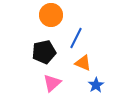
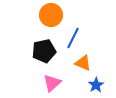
blue line: moved 3 px left
black pentagon: moved 1 px up
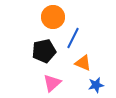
orange circle: moved 2 px right, 2 px down
blue star: rotated 21 degrees clockwise
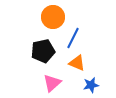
black pentagon: moved 1 px left
orange triangle: moved 6 px left
blue star: moved 5 px left
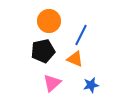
orange circle: moved 4 px left, 4 px down
blue line: moved 8 px right, 3 px up
orange triangle: moved 2 px left, 4 px up
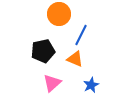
orange circle: moved 10 px right, 7 px up
blue star: rotated 14 degrees counterclockwise
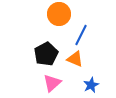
black pentagon: moved 3 px right, 3 px down; rotated 15 degrees counterclockwise
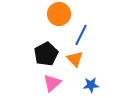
orange triangle: rotated 24 degrees clockwise
blue star: rotated 21 degrees clockwise
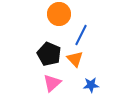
black pentagon: moved 3 px right; rotated 20 degrees counterclockwise
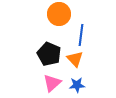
blue line: rotated 20 degrees counterclockwise
blue star: moved 14 px left
